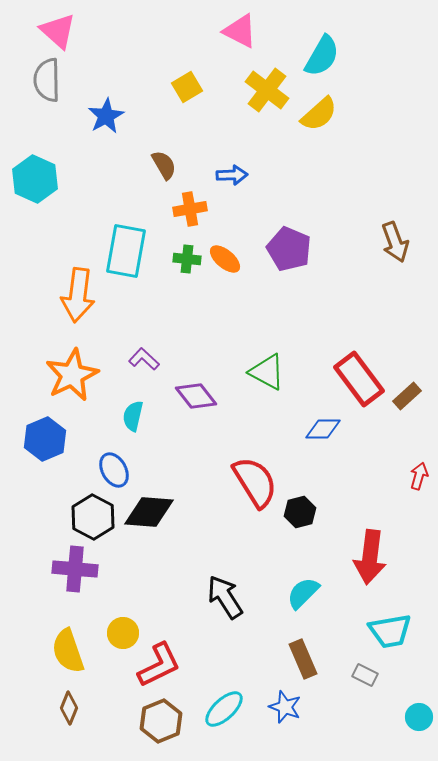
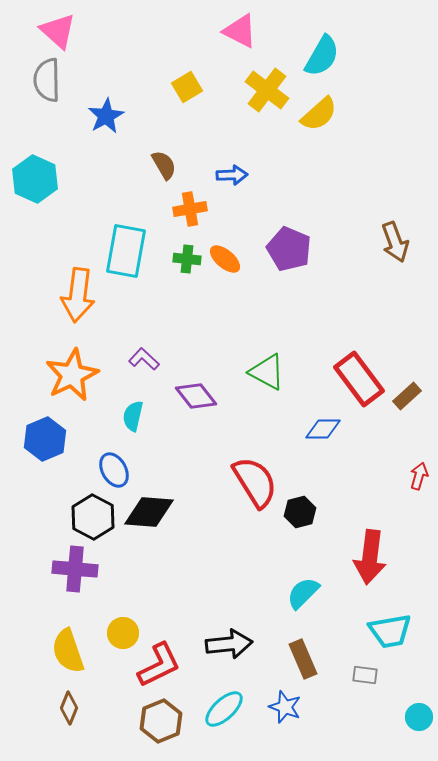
black arrow at (225, 597): moved 4 px right, 47 px down; rotated 117 degrees clockwise
gray rectangle at (365, 675): rotated 20 degrees counterclockwise
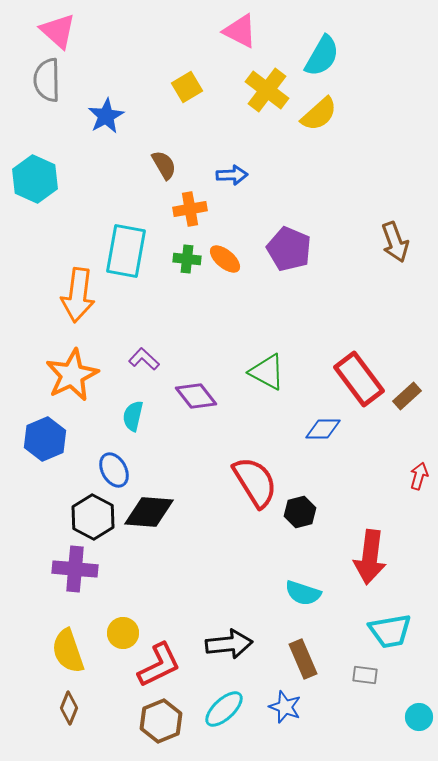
cyan semicircle at (303, 593): rotated 117 degrees counterclockwise
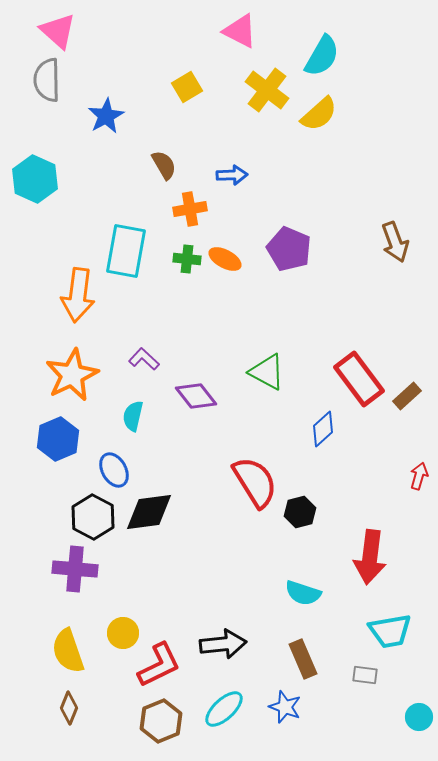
orange ellipse at (225, 259): rotated 12 degrees counterclockwise
blue diamond at (323, 429): rotated 42 degrees counterclockwise
blue hexagon at (45, 439): moved 13 px right
black diamond at (149, 512): rotated 12 degrees counterclockwise
black arrow at (229, 644): moved 6 px left
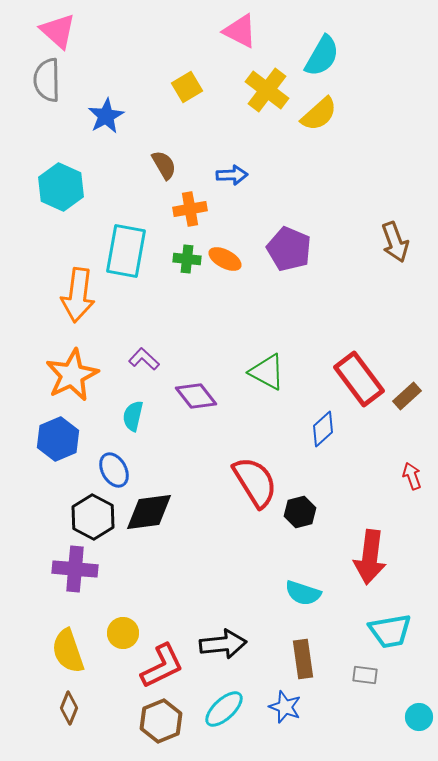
cyan hexagon at (35, 179): moved 26 px right, 8 px down
red arrow at (419, 476): moved 7 px left; rotated 36 degrees counterclockwise
brown rectangle at (303, 659): rotated 15 degrees clockwise
red L-shape at (159, 665): moved 3 px right, 1 px down
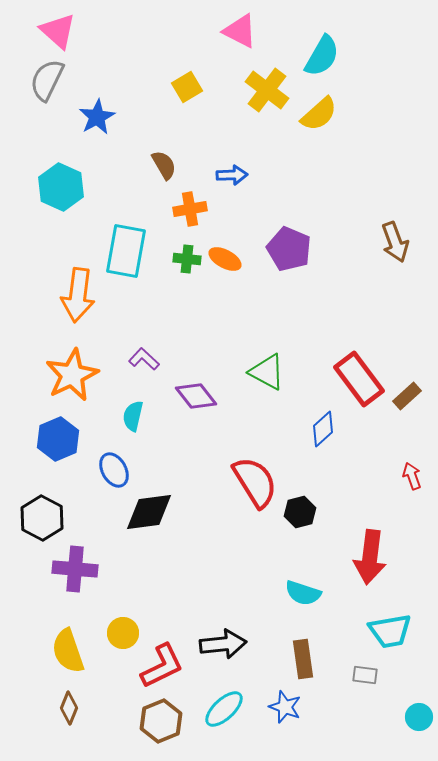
gray semicircle at (47, 80): rotated 27 degrees clockwise
blue star at (106, 116): moved 9 px left, 1 px down
black hexagon at (93, 517): moved 51 px left, 1 px down
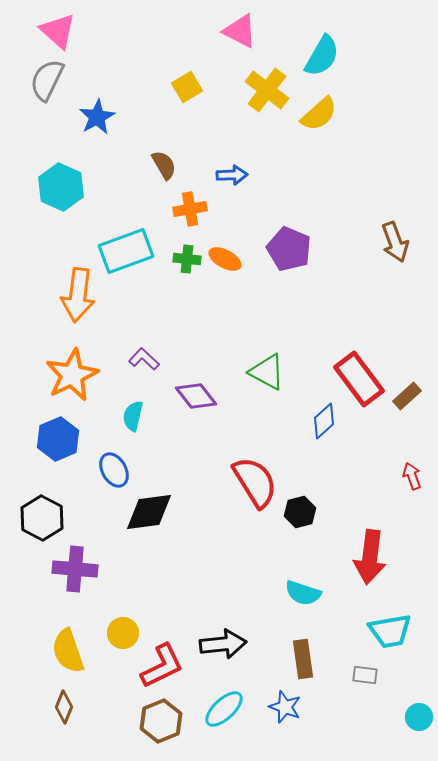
cyan rectangle at (126, 251): rotated 60 degrees clockwise
blue diamond at (323, 429): moved 1 px right, 8 px up
brown diamond at (69, 708): moved 5 px left, 1 px up
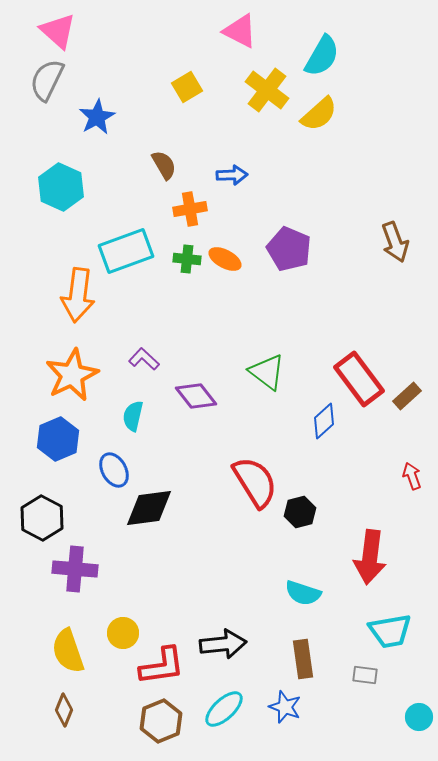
green triangle at (267, 372): rotated 9 degrees clockwise
black diamond at (149, 512): moved 4 px up
red L-shape at (162, 666): rotated 18 degrees clockwise
brown diamond at (64, 707): moved 3 px down
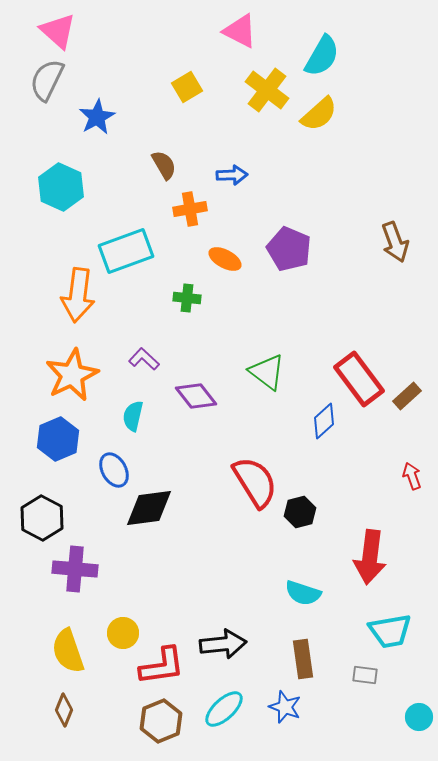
green cross at (187, 259): moved 39 px down
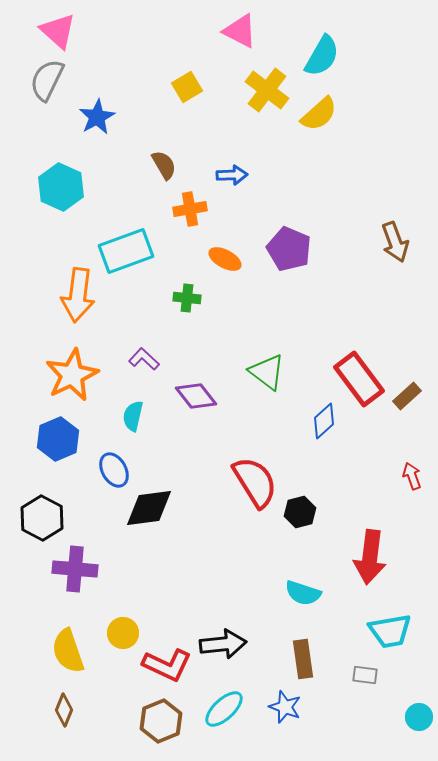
red L-shape at (162, 666): moved 5 px right, 1 px up; rotated 33 degrees clockwise
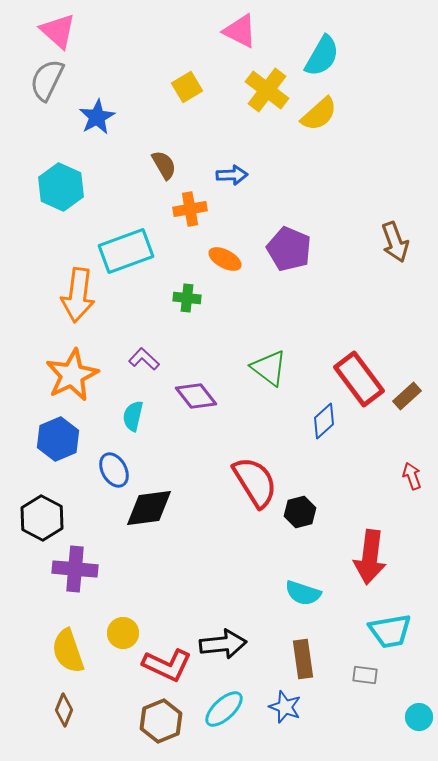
green triangle at (267, 372): moved 2 px right, 4 px up
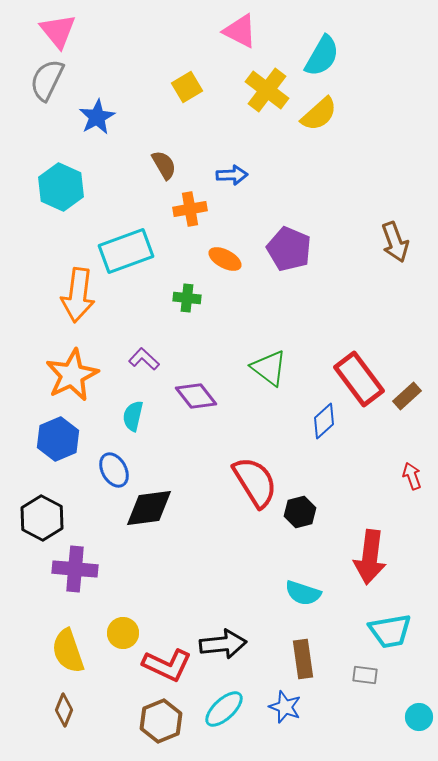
pink triangle at (58, 31): rotated 9 degrees clockwise
